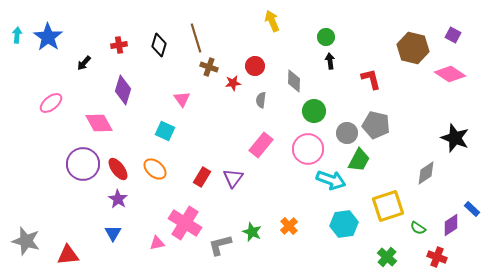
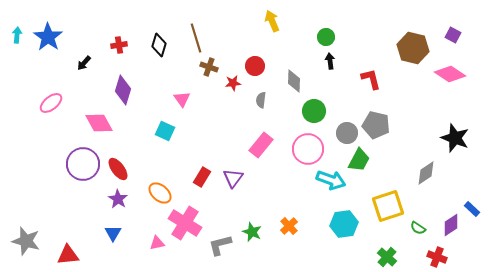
orange ellipse at (155, 169): moved 5 px right, 24 px down
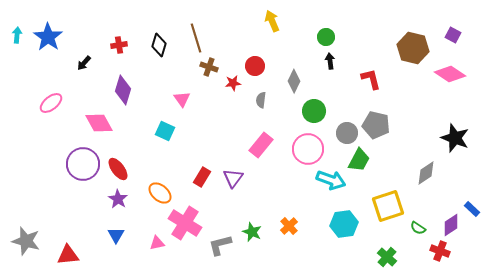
gray diamond at (294, 81): rotated 25 degrees clockwise
blue triangle at (113, 233): moved 3 px right, 2 px down
red cross at (437, 257): moved 3 px right, 6 px up
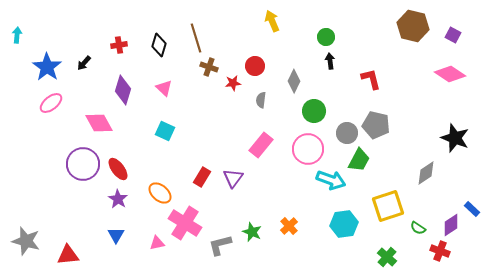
blue star at (48, 37): moved 1 px left, 30 px down
brown hexagon at (413, 48): moved 22 px up
pink triangle at (182, 99): moved 18 px left, 11 px up; rotated 12 degrees counterclockwise
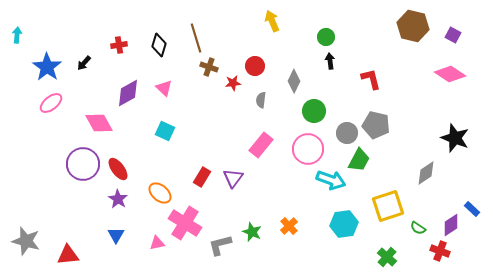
purple diamond at (123, 90): moved 5 px right, 3 px down; rotated 44 degrees clockwise
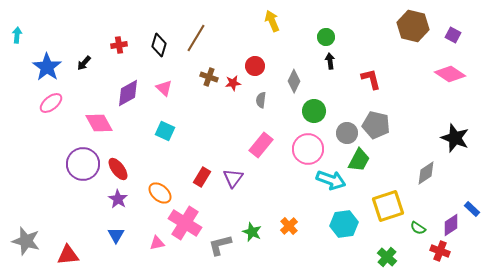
brown line at (196, 38): rotated 48 degrees clockwise
brown cross at (209, 67): moved 10 px down
